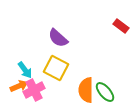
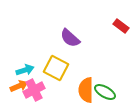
purple semicircle: moved 12 px right
cyan arrow: rotated 72 degrees counterclockwise
green ellipse: rotated 20 degrees counterclockwise
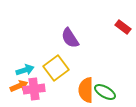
red rectangle: moved 2 px right, 1 px down
purple semicircle: rotated 15 degrees clockwise
yellow square: rotated 25 degrees clockwise
pink cross: moved 1 px up; rotated 20 degrees clockwise
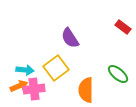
cyan arrow: rotated 24 degrees clockwise
green ellipse: moved 13 px right, 18 px up; rotated 10 degrees clockwise
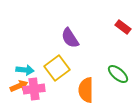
yellow square: moved 1 px right
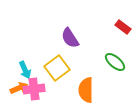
cyan arrow: rotated 60 degrees clockwise
green ellipse: moved 3 px left, 12 px up
orange arrow: moved 2 px down
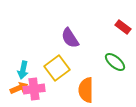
cyan arrow: moved 2 px left; rotated 36 degrees clockwise
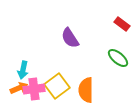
red rectangle: moved 1 px left, 3 px up
green ellipse: moved 3 px right, 4 px up
yellow square: moved 18 px down
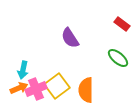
pink cross: moved 2 px right; rotated 15 degrees counterclockwise
